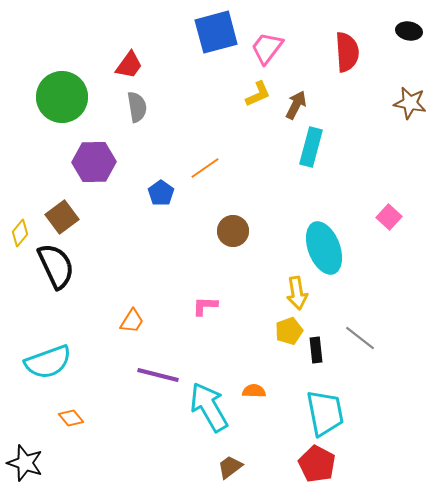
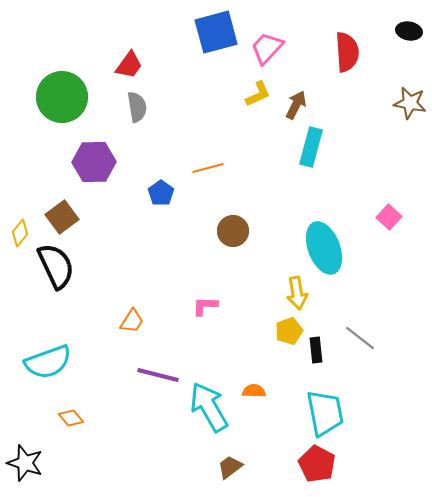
pink trapezoid: rotated 6 degrees clockwise
orange line: moved 3 px right; rotated 20 degrees clockwise
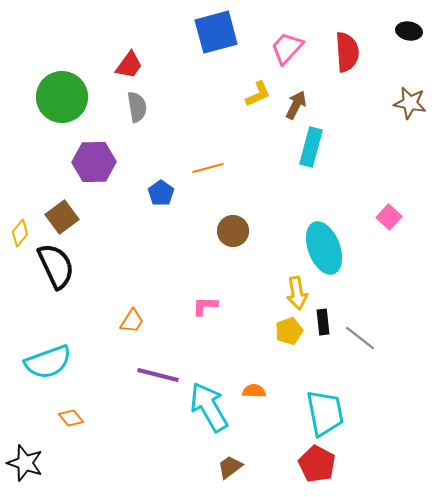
pink trapezoid: moved 20 px right
black rectangle: moved 7 px right, 28 px up
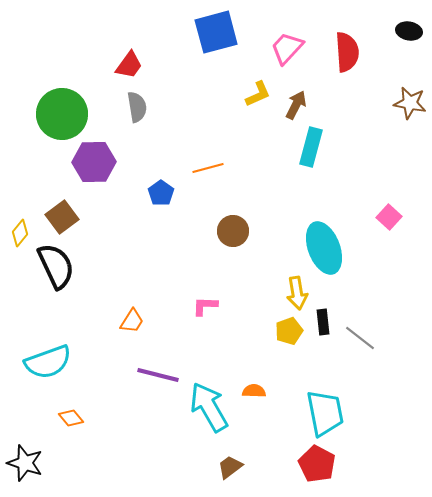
green circle: moved 17 px down
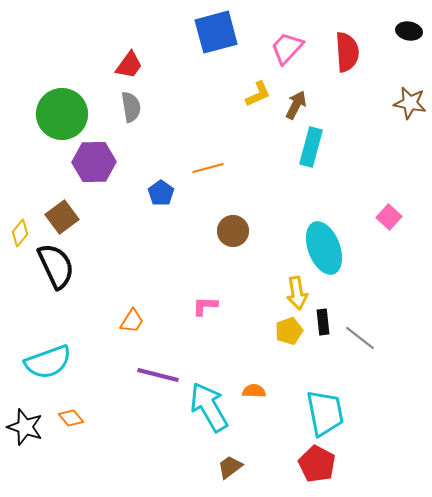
gray semicircle: moved 6 px left
black star: moved 36 px up
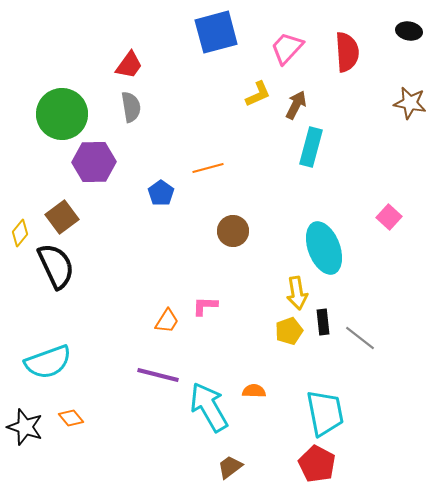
orange trapezoid: moved 35 px right
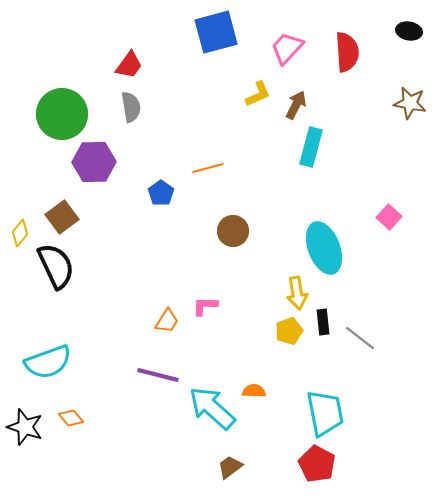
cyan arrow: moved 3 px right, 1 px down; rotated 18 degrees counterclockwise
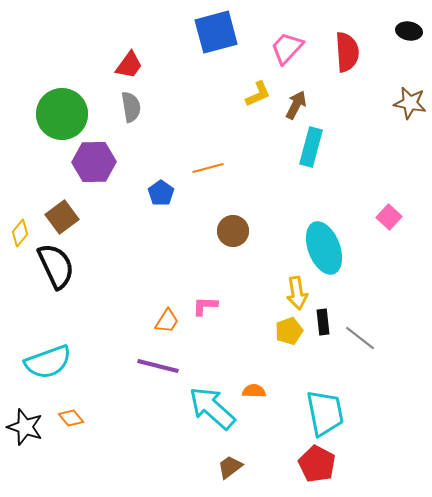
purple line: moved 9 px up
